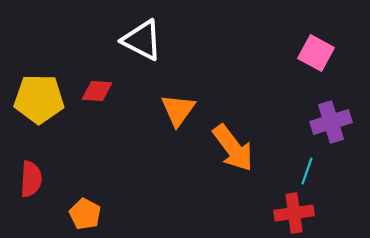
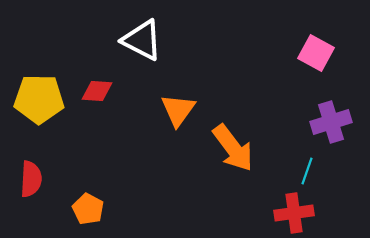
orange pentagon: moved 3 px right, 5 px up
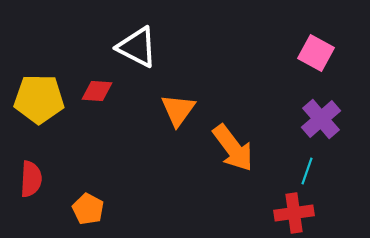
white triangle: moved 5 px left, 7 px down
purple cross: moved 10 px left, 3 px up; rotated 24 degrees counterclockwise
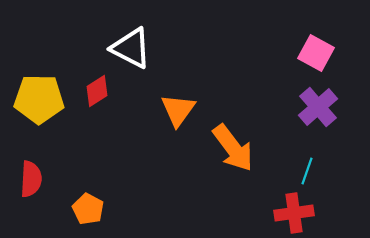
white triangle: moved 6 px left, 1 px down
red diamond: rotated 36 degrees counterclockwise
purple cross: moved 3 px left, 12 px up
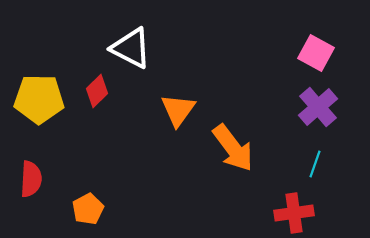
red diamond: rotated 12 degrees counterclockwise
cyan line: moved 8 px right, 7 px up
orange pentagon: rotated 16 degrees clockwise
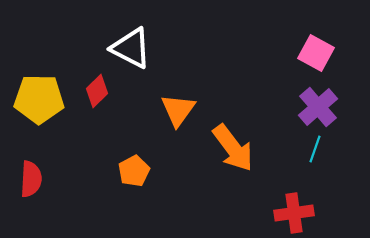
cyan line: moved 15 px up
orange pentagon: moved 46 px right, 38 px up
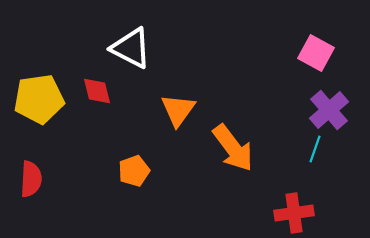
red diamond: rotated 60 degrees counterclockwise
yellow pentagon: rotated 9 degrees counterclockwise
purple cross: moved 11 px right, 3 px down
orange pentagon: rotated 8 degrees clockwise
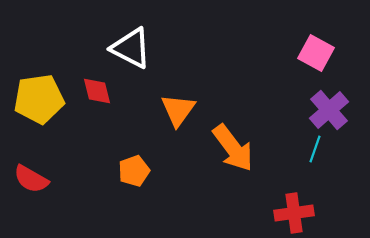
red semicircle: rotated 117 degrees clockwise
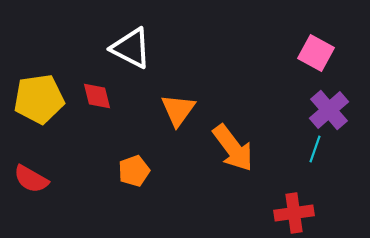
red diamond: moved 5 px down
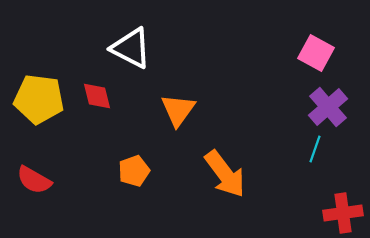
yellow pentagon: rotated 15 degrees clockwise
purple cross: moved 1 px left, 3 px up
orange arrow: moved 8 px left, 26 px down
red semicircle: moved 3 px right, 1 px down
red cross: moved 49 px right
